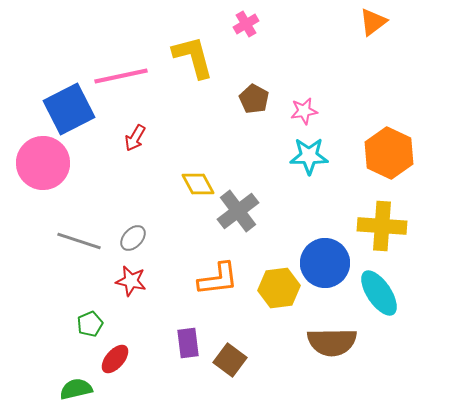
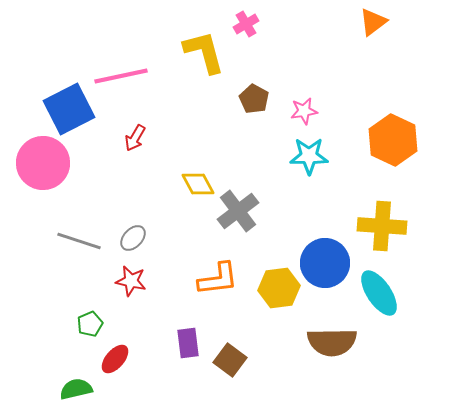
yellow L-shape: moved 11 px right, 5 px up
orange hexagon: moved 4 px right, 13 px up
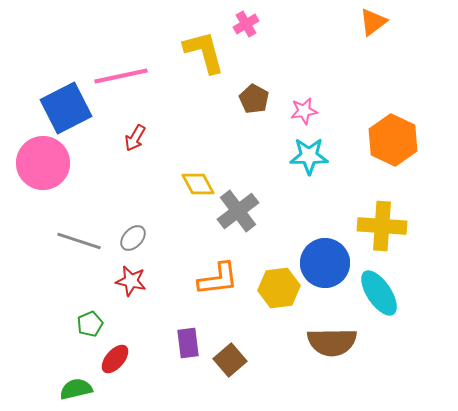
blue square: moved 3 px left, 1 px up
brown square: rotated 12 degrees clockwise
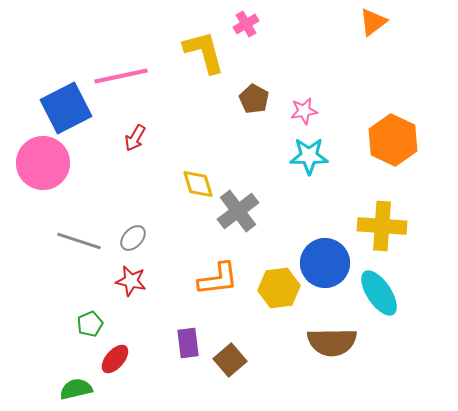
yellow diamond: rotated 12 degrees clockwise
